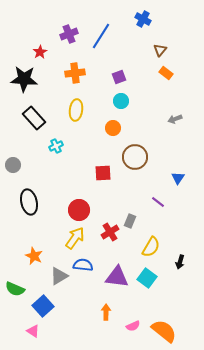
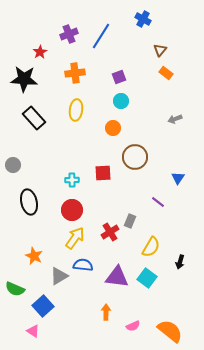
cyan cross: moved 16 px right, 34 px down; rotated 24 degrees clockwise
red circle: moved 7 px left
orange semicircle: moved 6 px right
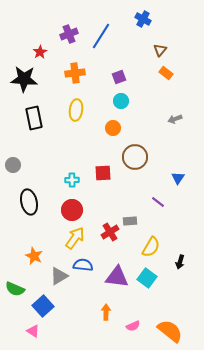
black rectangle: rotated 30 degrees clockwise
gray rectangle: rotated 64 degrees clockwise
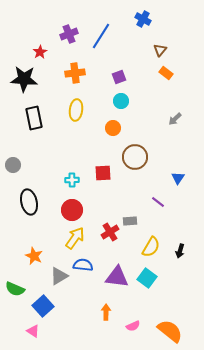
gray arrow: rotated 24 degrees counterclockwise
black arrow: moved 11 px up
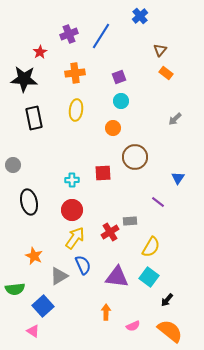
blue cross: moved 3 px left, 3 px up; rotated 21 degrees clockwise
black arrow: moved 13 px left, 49 px down; rotated 24 degrees clockwise
blue semicircle: rotated 60 degrees clockwise
cyan square: moved 2 px right, 1 px up
green semicircle: rotated 30 degrees counterclockwise
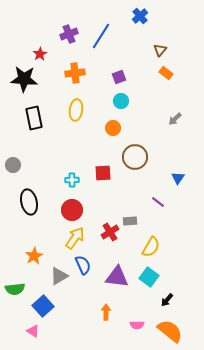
red star: moved 2 px down
orange star: rotated 18 degrees clockwise
pink semicircle: moved 4 px right, 1 px up; rotated 24 degrees clockwise
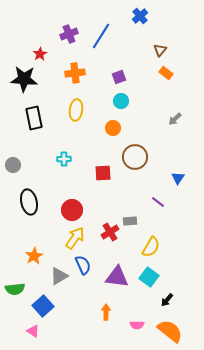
cyan cross: moved 8 px left, 21 px up
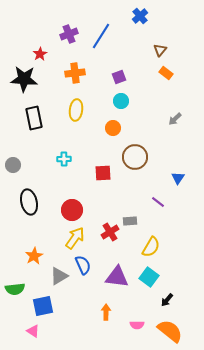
blue square: rotated 30 degrees clockwise
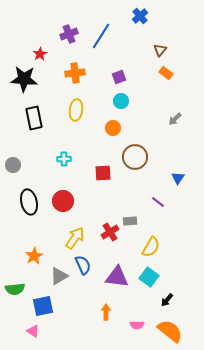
red circle: moved 9 px left, 9 px up
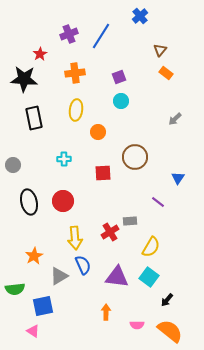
orange circle: moved 15 px left, 4 px down
yellow arrow: rotated 140 degrees clockwise
